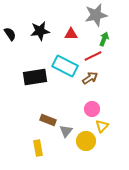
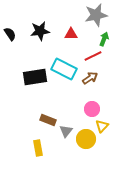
cyan rectangle: moved 1 px left, 3 px down
yellow circle: moved 2 px up
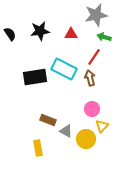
green arrow: moved 2 px up; rotated 96 degrees counterclockwise
red line: moved 1 px right, 1 px down; rotated 30 degrees counterclockwise
brown arrow: rotated 70 degrees counterclockwise
gray triangle: rotated 40 degrees counterclockwise
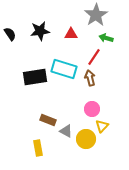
gray star: rotated 20 degrees counterclockwise
green arrow: moved 2 px right, 1 px down
cyan rectangle: rotated 10 degrees counterclockwise
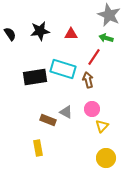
gray star: moved 13 px right; rotated 15 degrees counterclockwise
cyan rectangle: moved 1 px left
brown arrow: moved 2 px left, 2 px down
gray triangle: moved 19 px up
yellow circle: moved 20 px right, 19 px down
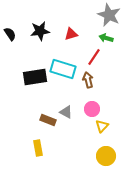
red triangle: rotated 16 degrees counterclockwise
yellow circle: moved 2 px up
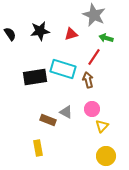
gray star: moved 15 px left
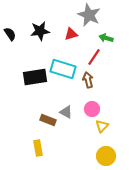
gray star: moved 5 px left
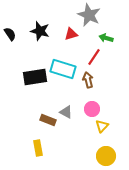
black star: rotated 24 degrees clockwise
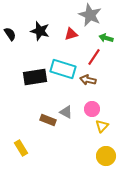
gray star: moved 1 px right
brown arrow: rotated 63 degrees counterclockwise
yellow rectangle: moved 17 px left; rotated 21 degrees counterclockwise
